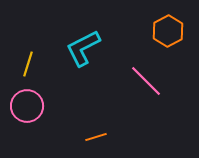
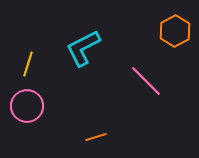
orange hexagon: moved 7 px right
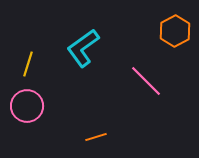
cyan L-shape: rotated 9 degrees counterclockwise
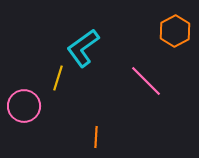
yellow line: moved 30 px right, 14 px down
pink circle: moved 3 px left
orange line: rotated 70 degrees counterclockwise
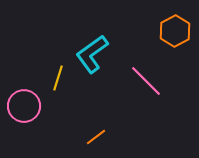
cyan L-shape: moved 9 px right, 6 px down
orange line: rotated 50 degrees clockwise
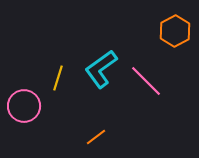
cyan L-shape: moved 9 px right, 15 px down
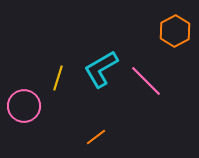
cyan L-shape: rotated 6 degrees clockwise
